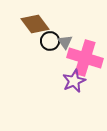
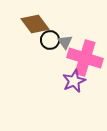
black circle: moved 1 px up
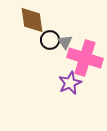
brown diamond: moved 3 px left, 4 px up; rotated 28 degrees clockwise
purple star: moved 4 px left, 2 px down
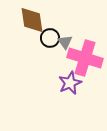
black circle: moved 2 px up
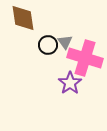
brown diamond: moved 9 px left, 2 px up
black circle: moved 2 px left, 7 px down
purple star: rotated 10 degrees counterclockwise
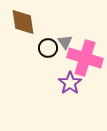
brown diamond: moved 4 px down
black circle: moved 3 px down
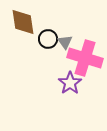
black circle: moved 9 px up
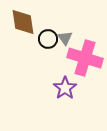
gray triangle: moved 4 px up
purple star: moved 5 px left, 5 px down
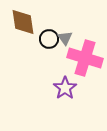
black circle: moved 1 px right
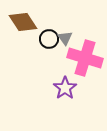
brown diamond: rotated 24 degrees counterclockwise
